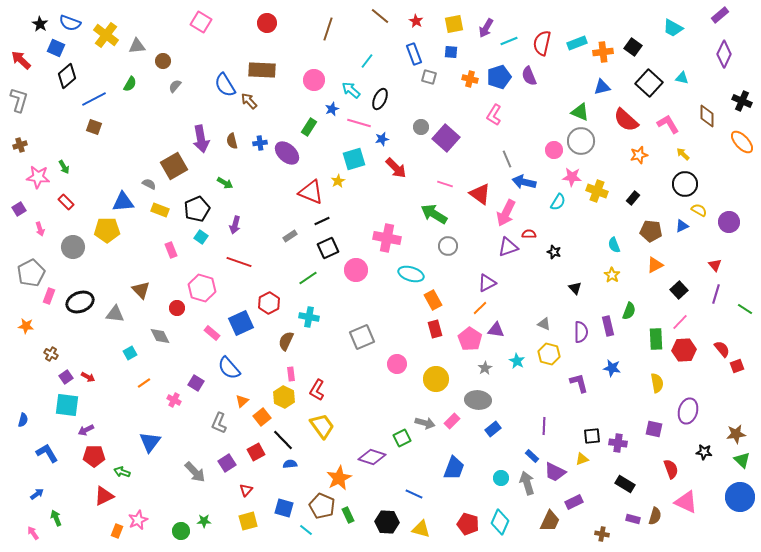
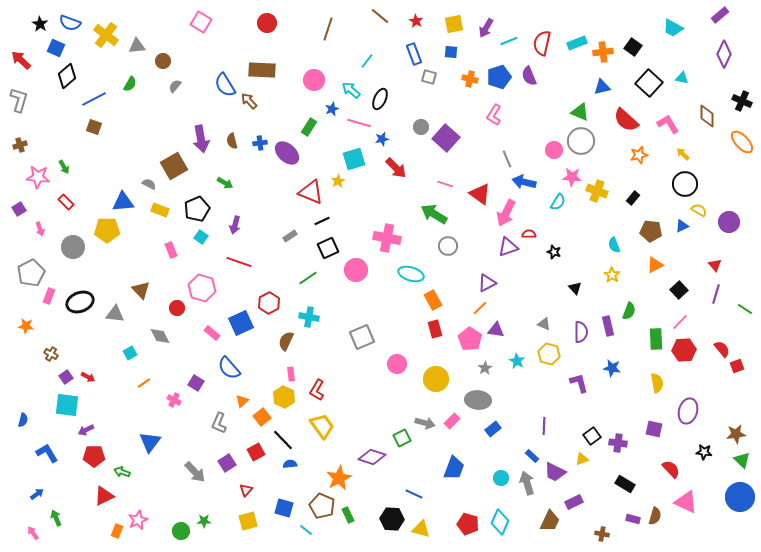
black square at (592, 436): rotated 30 degrees counterclockwise
red semicircle at (671, 469): rotated 24 degrees counterclockwise
black hexagon at (387, 522): moved 5 px right, 3 px up
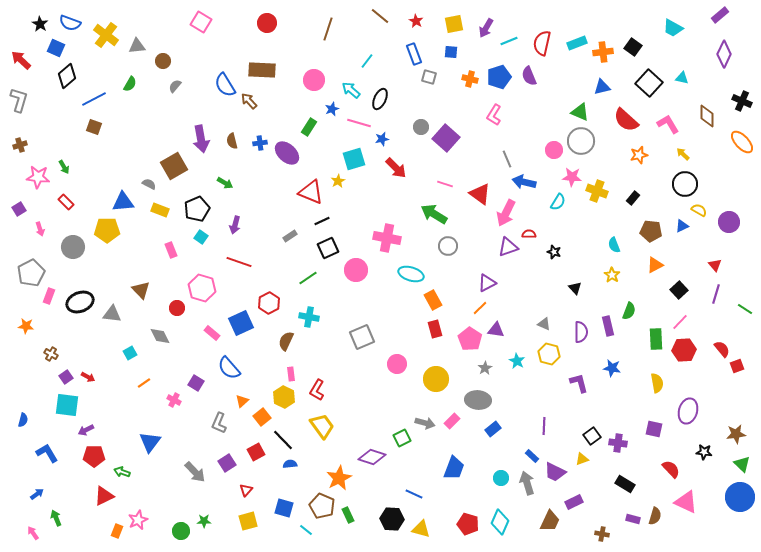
gray triangle at (115, 314): moved 3 px left
green triangle at (742, 460): moved 4 px down
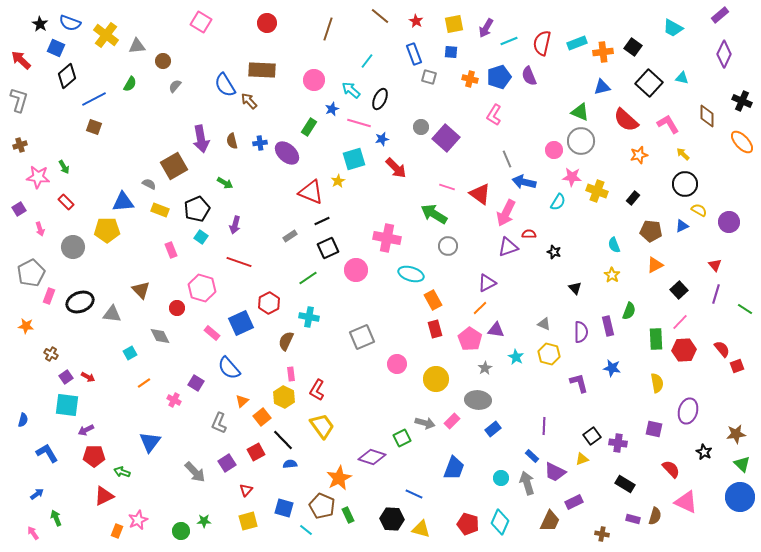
pink line at (445, 184): moved 2 px right, 3 px down
cyan star at (517, 361): moved 1 px left, 4 px up
black star at (704, 452): rotated 21 degrees clockwise
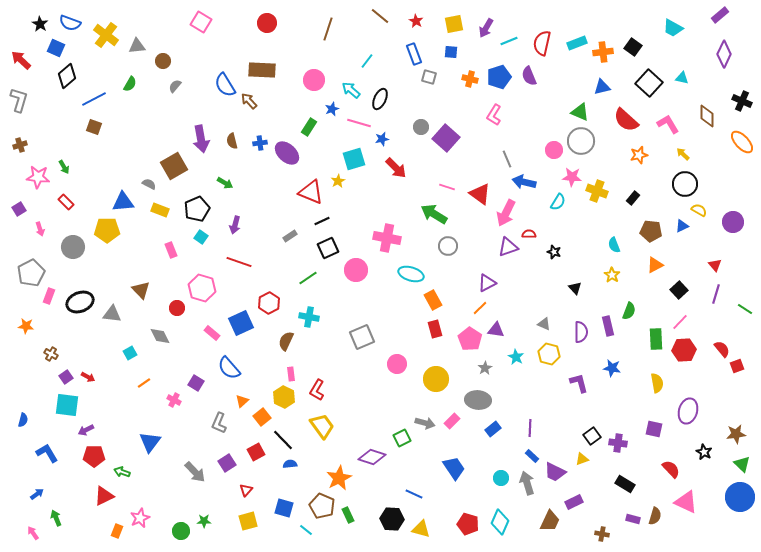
purple circle at (729, 222): moved 4 px right
purple line at (544, 426): moved 14 px left, 2 px down
blue trapezoid at (454, 468): rotated 55 degrees counterclockwise
pink star at (138, 520): moved 2 px right, 2 px up
